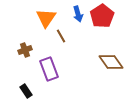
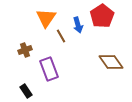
blue arrow: moved 11 px down
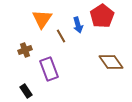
orange triangle: moved 4 px left, 1 px down
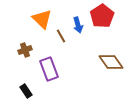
orange triangle: rotated 20 degrees counterclockwise
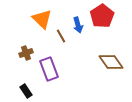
brown cross: moved 1 px right, 3 px down
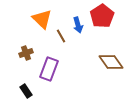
purple rectangle: rotated 40 degrees clockwise
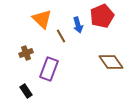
red pentagon: rotated 10 degrees clockwise
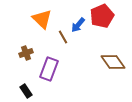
blue arrow: rotated 56 degrees clockwise
brown line: moved 2 px right, 1 px down
brown diamond: moved 2 px right
